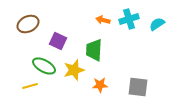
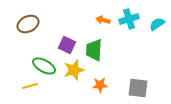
purple square: moved 9 px right, 4 px down
gray square: moved 1 px down
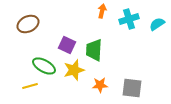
orange arrow: moved 1 px left, 9 px up; rotated 88 degrees clockwise
gray square: moved 6 px left
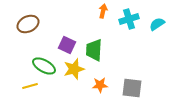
orange arrow: moved 1 px right
yellow star: moved 1 px up
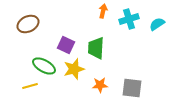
purple square: moved 1 px left
green trapezoid: moved 2 px right, 2 px up
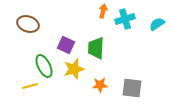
cyan cross: moved 4 px left
brown ellipse: rotated 45 degrees clockwise
green ellipse: rotated 35 degrees clockwise
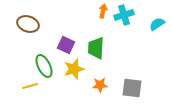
cyan cross: moved 1 px left, 4 px up
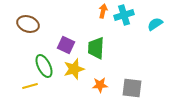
cyan semicircle: moved 2 px left
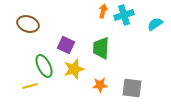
green trapezoid: moved 5 px right
